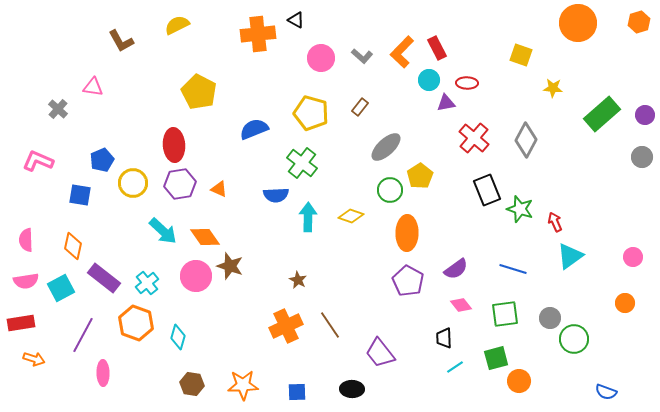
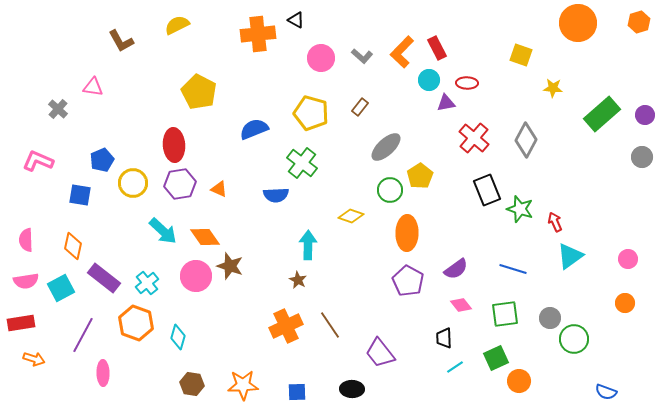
cyan arrow at (308, 217): moved 28 px down
pink circle at (633, 257): moved 5 px left, 2 px down
green square at (496, 358): rotated 10 degrees counterclockwise
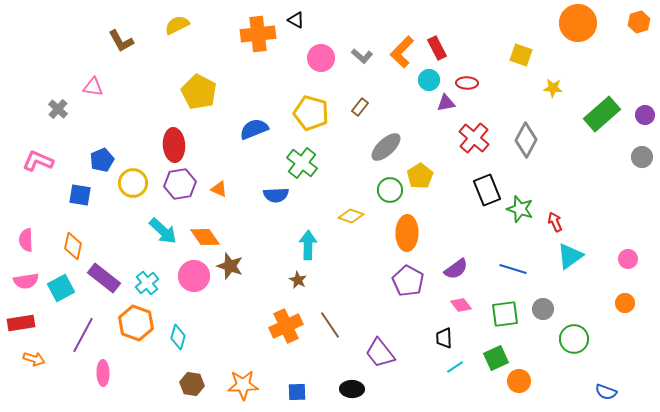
pink circle at (196, 276): moved 2 px left
gray circle at (550, 318): moved 7 px left, 9 px up
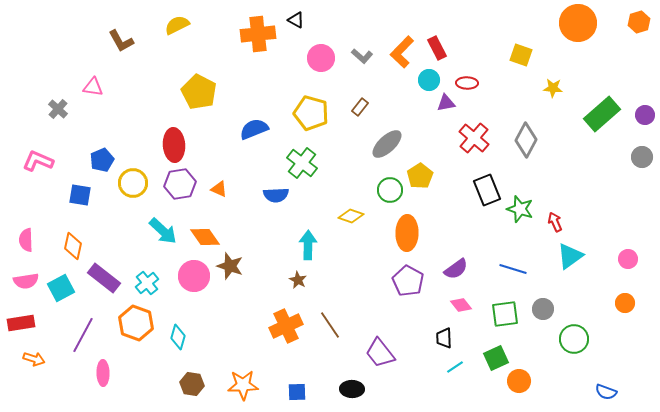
gray ellipse at (386, 147): moved 1 px right, 3 px up
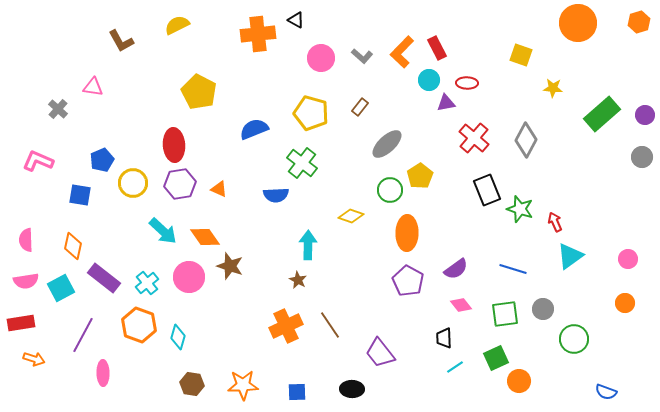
pink circle at (194, 276): moved 5 px left, 1 px down
orange hexagon at (136, 323): moved 3 px right, 2 px down
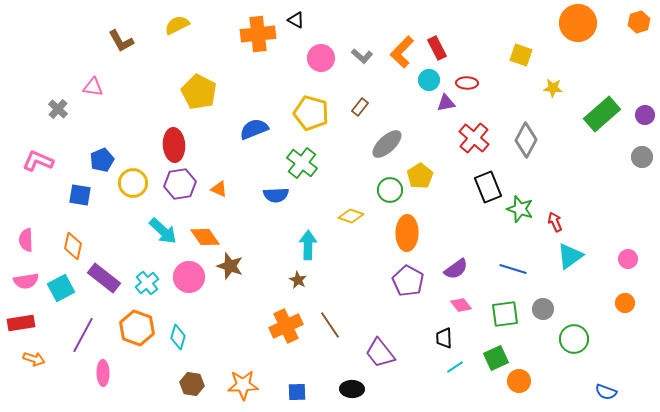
black rectangle at (487, 190): moved 1 px right, 3 px up
orange hexagon at (139, 325): moved 2 px left, 3 px down
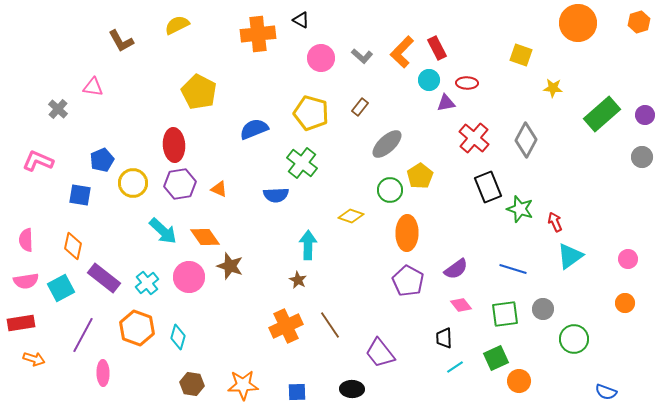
black triangle at (296, 20): moved 5 px right
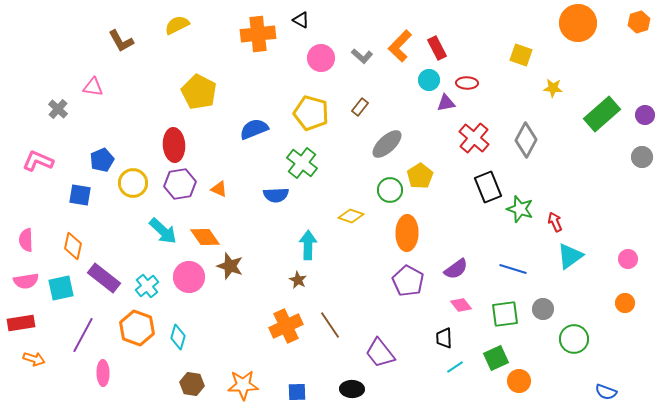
orange L-shape at (402, 52): moved 2 px left, 6 px up
cyan cross at (147, 283): moved 3 px down
cyan square at (61, 288): rotated 16 degrees clockwise
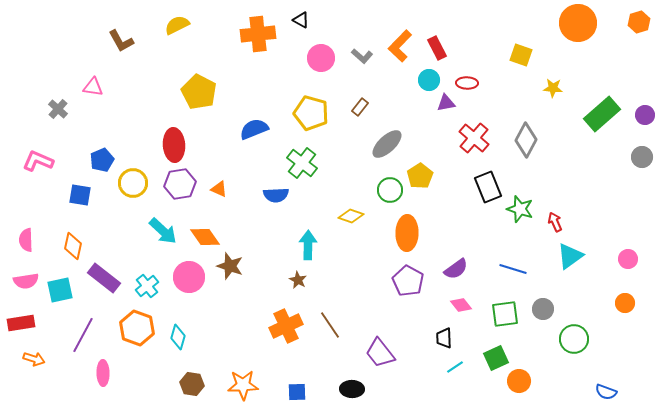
cyan square at (61, 288): moved 1 px left, 2 px down
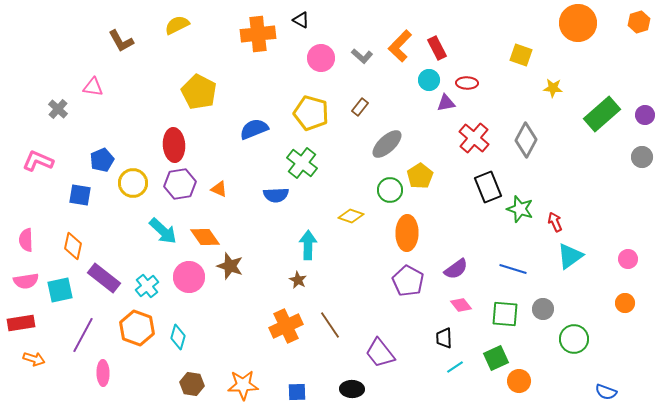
green square at (505, 314): rotated 12 degrees clockwise
